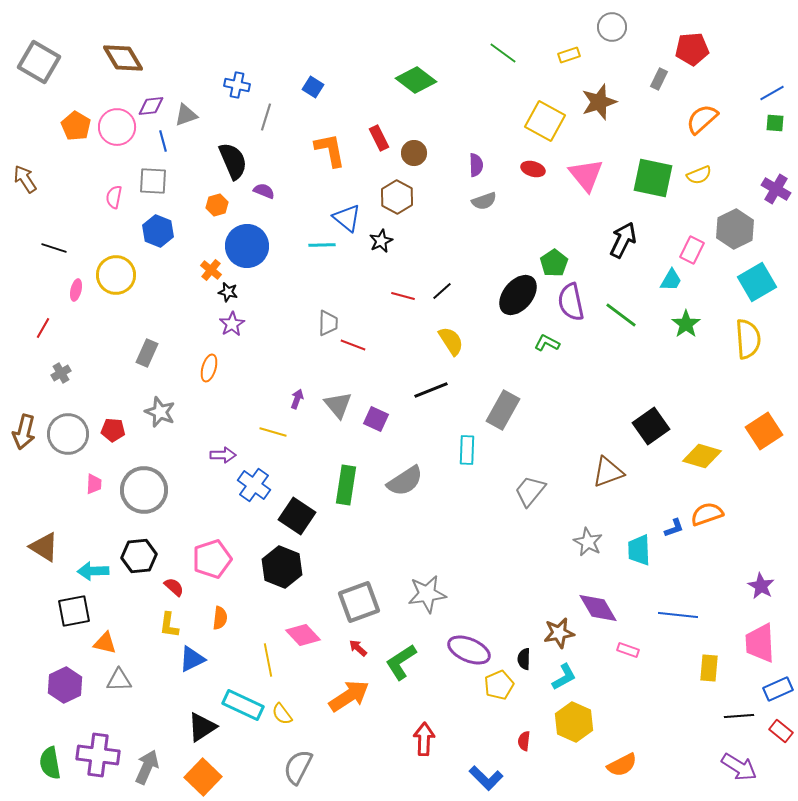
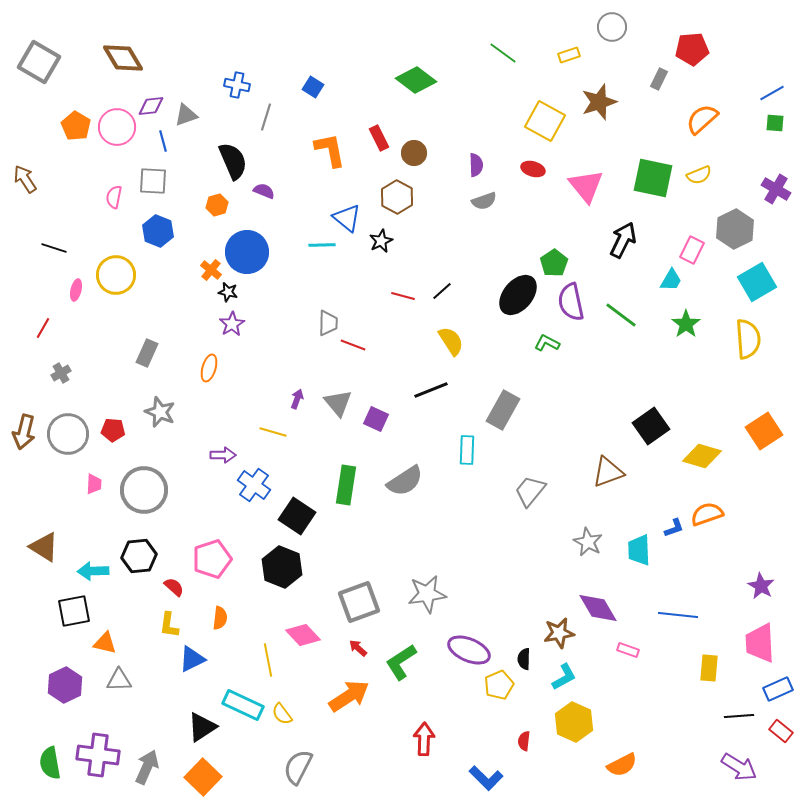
pink triangle at (586, 175): moved 11 px down
blue circle at (247, 246): moved 6 px down
gray triangle at (338, 405): moved 2 px up
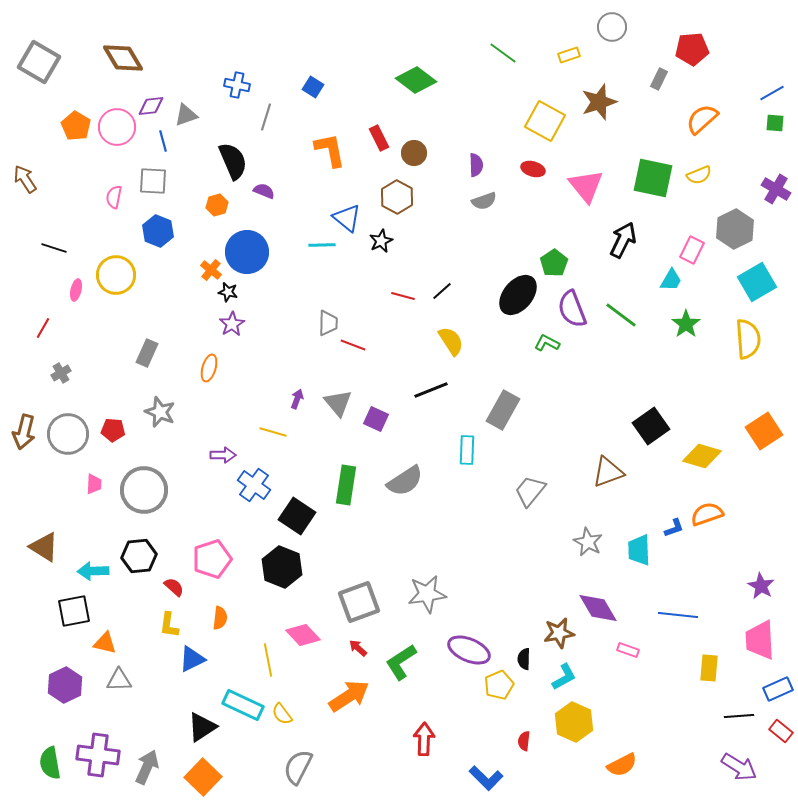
purple semicircle at (571, 302): moved 1 px right, 7 px down; rotated 9 degrees counterclockwise
pink trapezoid at (760, 643): moved 3 px up
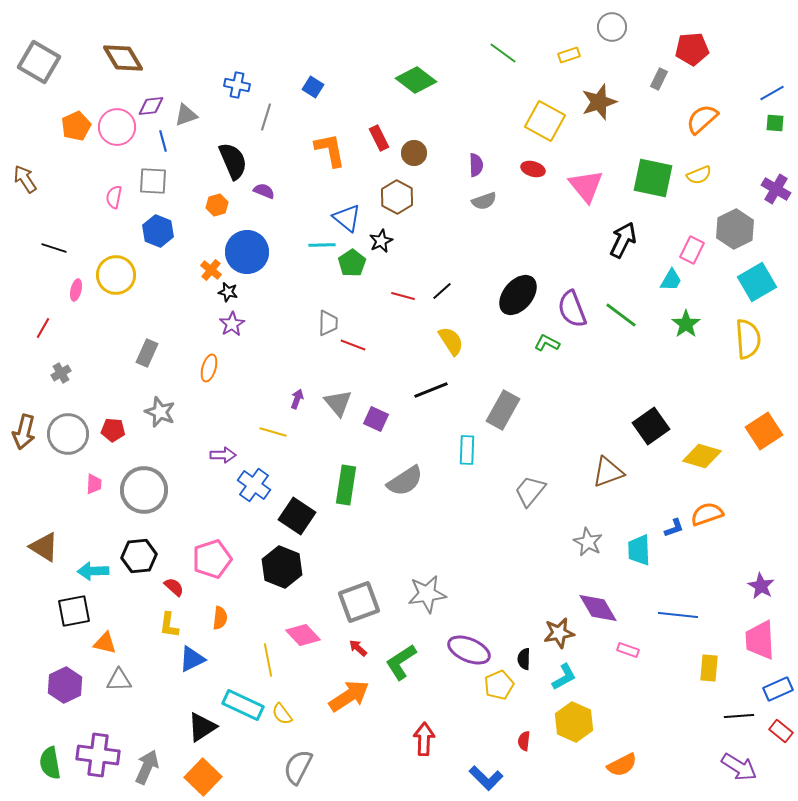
orange pentagon at (76, 126): rotated 16 degrees clockwise
green pentagon at (554, 263): moved 202 px left
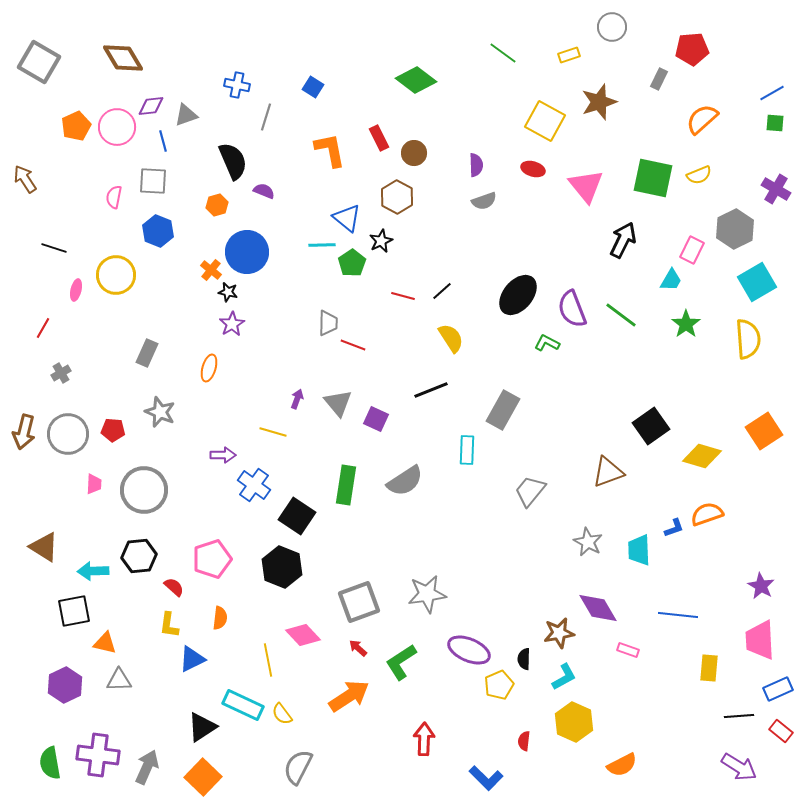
yellow semicircle at (451, 341): moved 3 px up
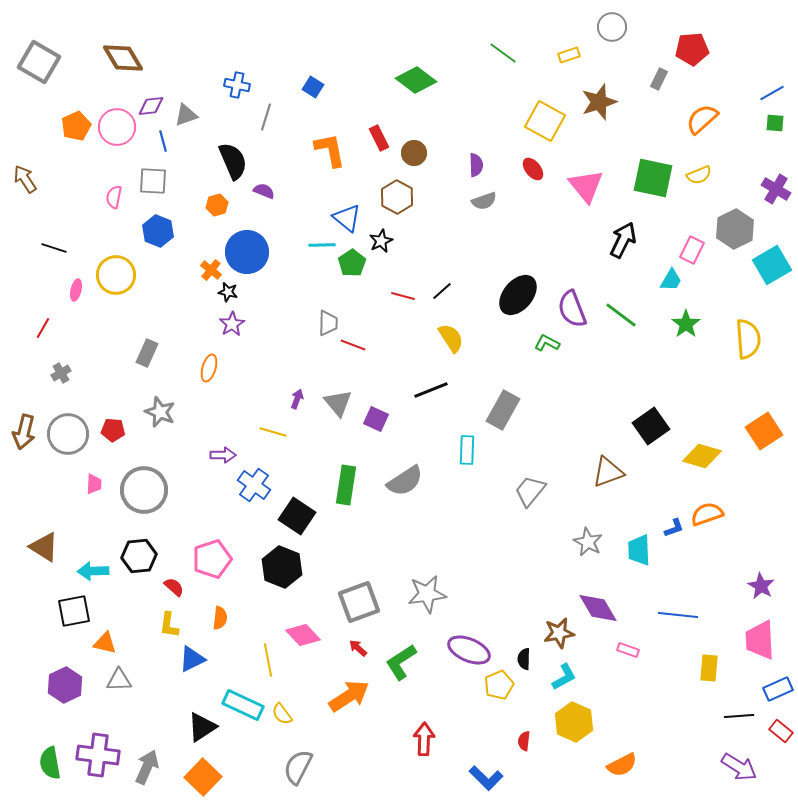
red ellipse at (533, 169): rotated 35 degrees clockwise
cyan square at (757, 282): moved 15 px right, 17 px up
